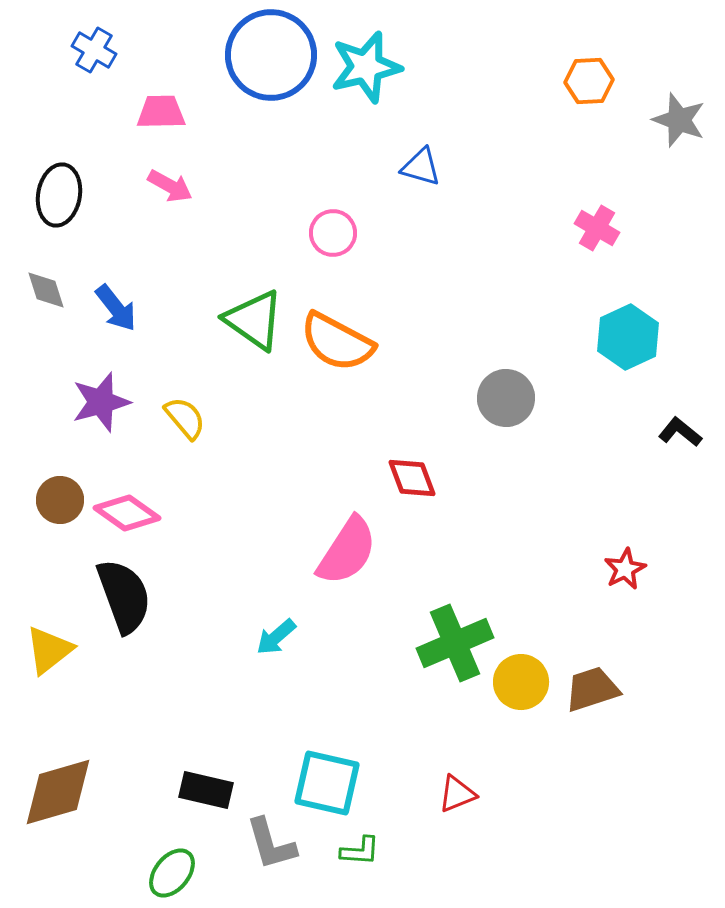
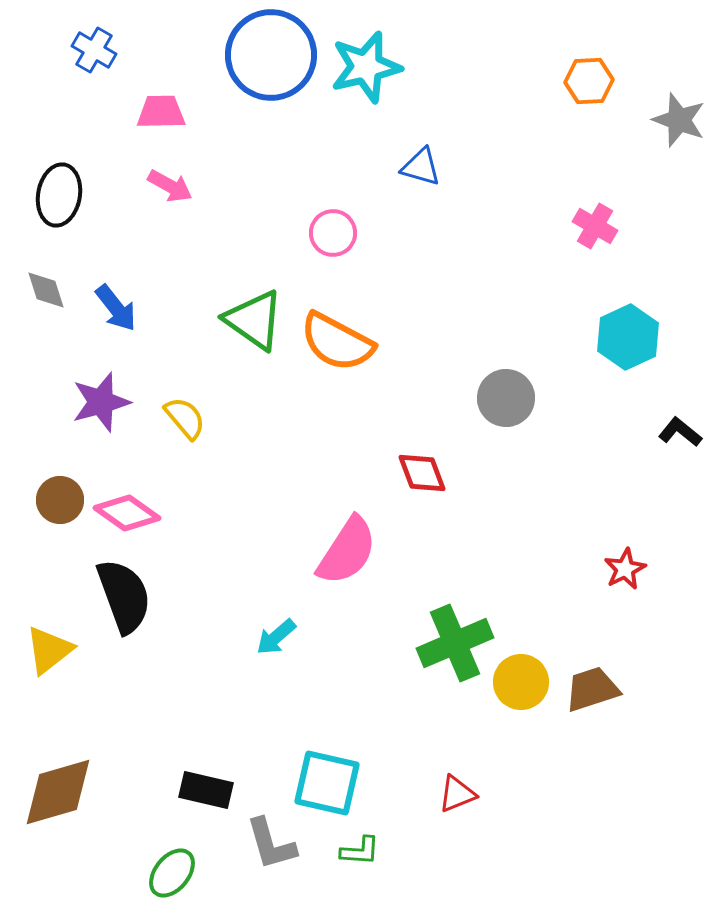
pink cross: moved 2 px left, 2 px up
red diamond: moved 10 px right, 5 px up
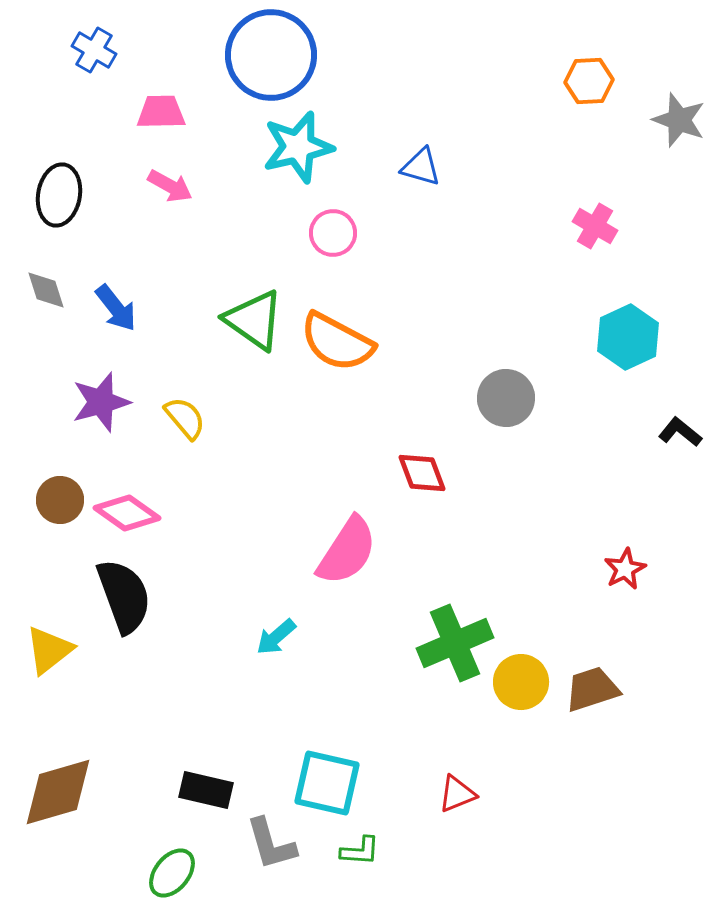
cyan star: moved 68 px left, 80 px down
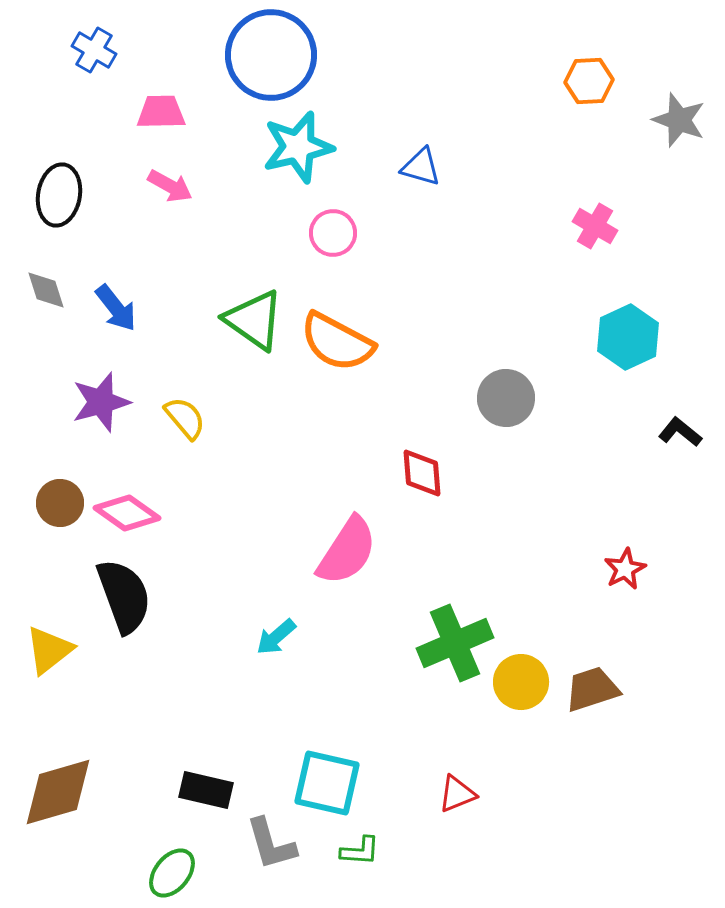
red diamond: rotated 16 degrees clockwise
brown circle: moved 3 px down
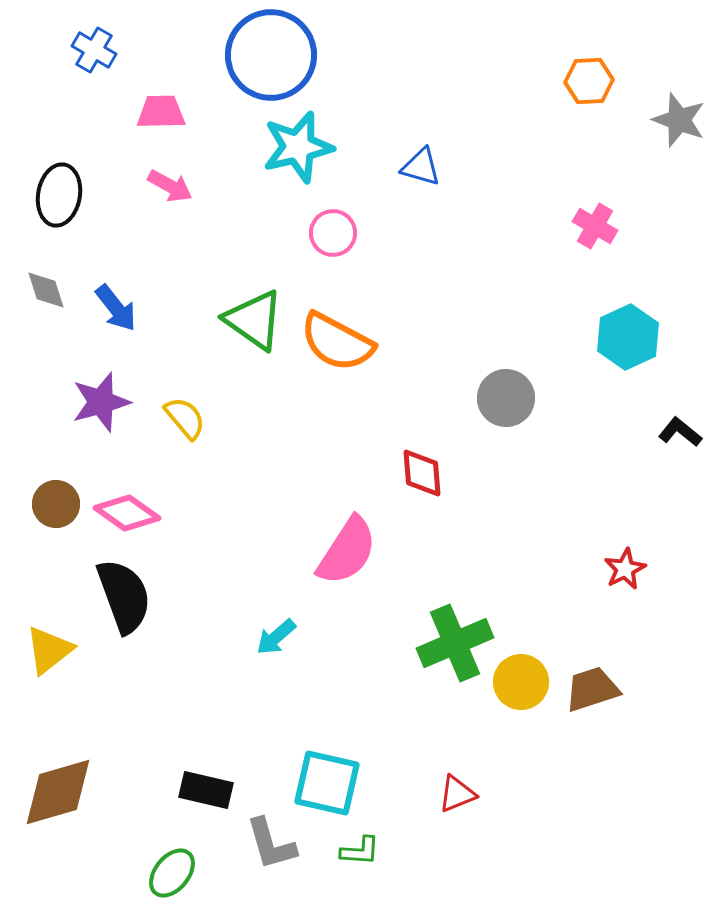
brown circle: moved 4 px left, 1 px down
